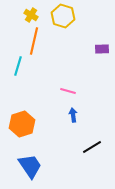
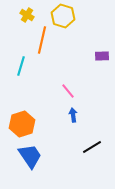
yellow cross: moved 4 px left
orange line: moved 8 px right, 1 px up
purple rectangle: moved 7 px down
cyan line: moved 3 px right
pink line: rotated 35 degrees clockwise
blue trapezoid: moved 10 px up
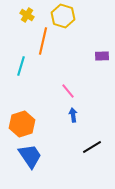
orange line: moved 1 px right, 1 px down
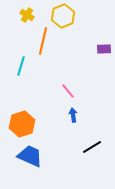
yellow hexagon: rotated 20 degrees clockwise
purple rectangle: moved 2 px right, 7 px up
blue trapezoid: rotated 32 degrees counterclockwise
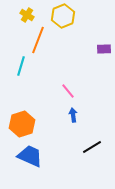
orange line: moved 5 px left, 1 px up; rotated 8 degrees clockwise
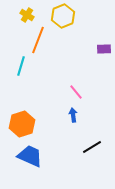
pink line: moved 8 px right, 1 px down
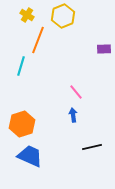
black line: rotated 18 degrees clockwise
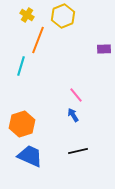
pink line: moved 3 px down
blue arrow: rotated 24 degrees counterclockwise
black line: moved 14 px left, 4 px down
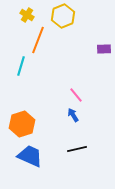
black line: moved 1 px left, 2 px up
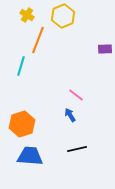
purple rectangle: moved 1 px right
pink line: rotated 14 degrees counterclockwise
blue arrow: moved 3 px left
blue trapezoid: rotated 20 degrees counterclockwise
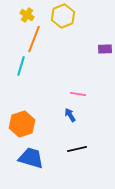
orange line: moved 4 px left, 1 px up
pink line: moved 2 px right, 1 px up; rotated 28 degrees counterclockwise
blue trapezoid: moved 1 px right, 2 px down; rotated 12 degrees clockwise
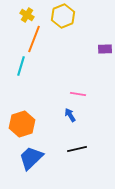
blue trapezoid: rotated 60 degrees counterclockwise
